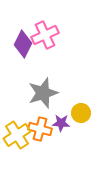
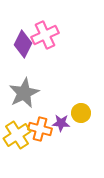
gray star: moved 19 px left; rotated 8 degrees counterclockwise
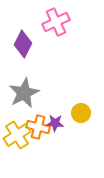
pink cross: moved 11 px right, 13 px up
purple star: moved 6 px left
orange cross: moved 2 px left, 2 px up
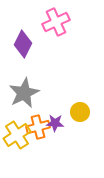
yellow circle: moved 1 px left, 1 px up
orange cross: rotated 30 degrees counterclockwise
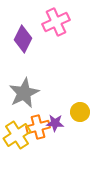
purple diamond: moved 5 px up
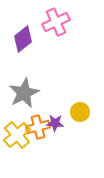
purple diamond: rotated 24 degrees clockwise
yellow cross: rotated 8 degrees counterclockwise
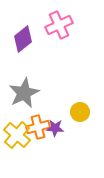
pink cross: moved 3 px right, 3 px down
purple star: moved 5 px down
yellow cross: rotated 8 degrees counterclockwise
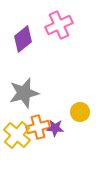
gray star: rotated 12 degrees clockwise
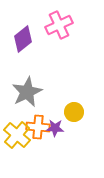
gray star: moved 3 px right, 1 px up; rotated 12 degrees counterclockwise
yellow circle: moved 6 px left
orange cross: rotated 20 degrees clockwise
